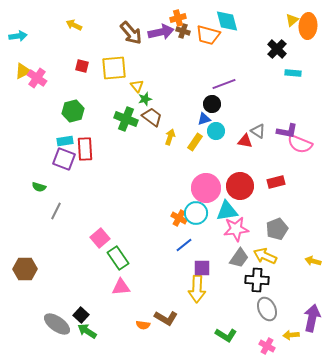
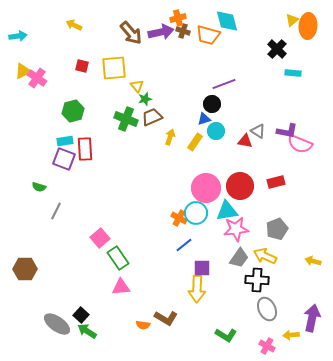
brown trapezoid at (152, 117): rotated 60 degrees counterclockwise
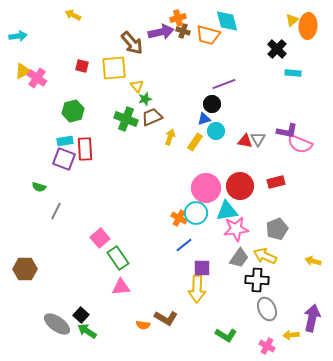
yellow arrow at (74, 25): moved 1 px left, 10 px up
brown arrow at (131, 33): moved 1 px right, 10 px down
gray triangle at (258, 131): moved 8 px down; rotated 28 degrees clockwise
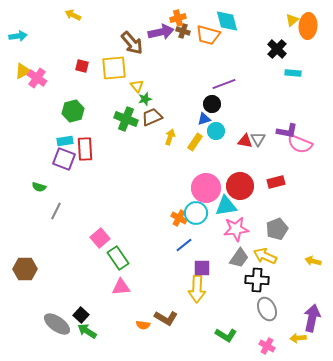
cyan triangle at (227, 211): moved 1 px left, 5 px up
yellow arrow at (291, 335): moved 7 px right, 3 px down
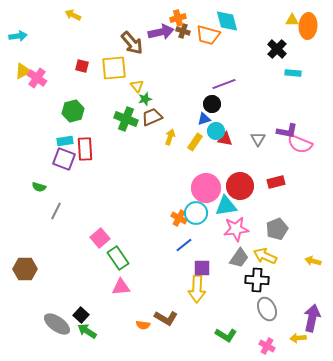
yellow triangle at (292, 20): rotated 40 degrees clockwise
red triangle at (245, 141): moved 20 px left, 2 px up
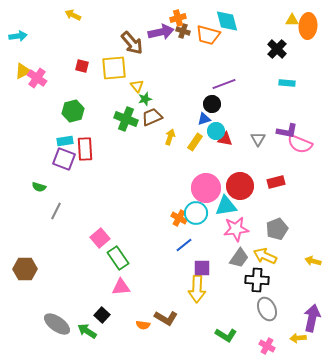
cyan rectangle at (293, 73): moved 6 px left, 10 px down
black square at (81, 315): moved 21 px right
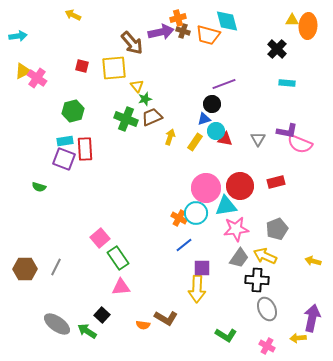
gray line at (56, 211): moved 56 px down
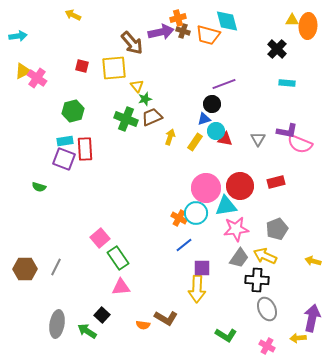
gray ellipse at (57, 324): rotated 64 degrees clockwise
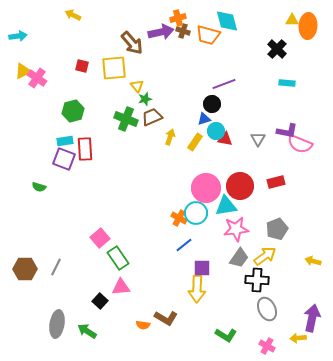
yellow arrow at (265, 256): rotated 120 degrees clockwise
black square at (102, 315): moved 2 px left, 14 px up
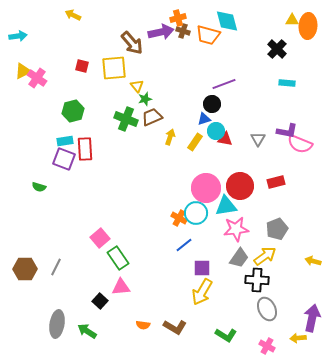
yellow arrow at (197, 289): moved 5 px right, 3 px down; rotated 28 degrees clockwise
brown L-shape at (166, 318): moved 9 px right, 9 px down
